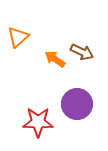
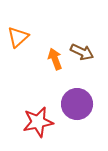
orange arrow: rotated 35 degrees clockwise
red star: rotated 12 degrees counterclockwise
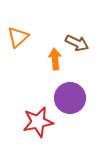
brown arrow: moved 5 px left, 9 px up
orange arrow: rotated 15 degrees clockwise
purple circle: moved 7 px left, 6 px up
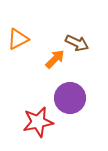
orange triangle: moved 2 px down; rotated 15 degrees clockwise
orange arrow: rotated 50 degrees clockwise
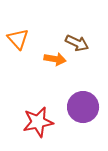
orange triangle: rotated 45 degrees counterclockwise
orange arrow: rotated 55 degrees clockwise
purple circle: moved 13 px right, 9 px down
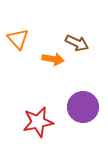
orange arrow: moved 2 px left
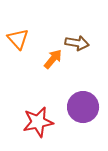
brown arrow: rotated 15 degrees counterclockwise
orange arrow: rotated 60 degrees counterclockwise
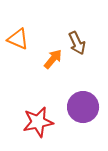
orange triangle: rotated 25 degrees counterclockwise
brown arrow: rotated 55 degrees clockwise
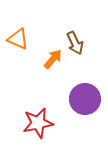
brown arrow: moved 2 px left
purple circle: moved 2 px right, 8 px up
red star: moved 1 px down
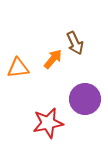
orange triangle: moved 29 px down; rotated 30 degrees counterclockwise
red star: moved 10 px right
